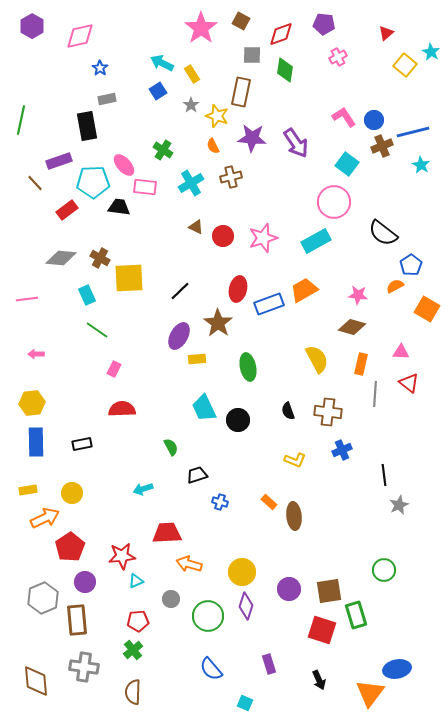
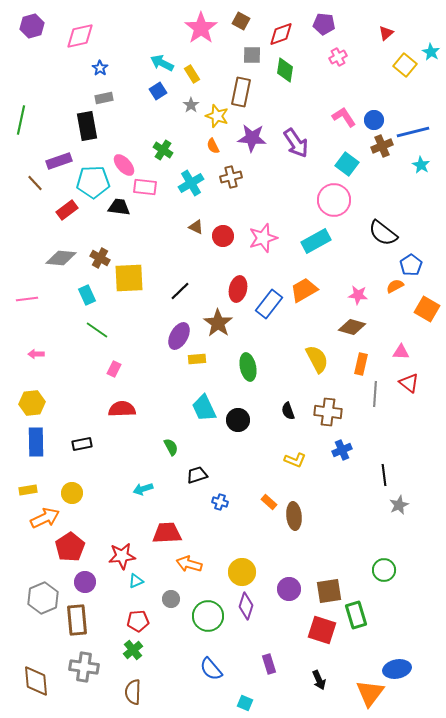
purple hexagon at (32, 26): rotated 15 degrees clockwise
gray rectangle at (107, 99): moved 3 px left, 1 px up
pink circle at (334, 202): moved 2 px up
blue rectangle at (269, 304): rotated 32 degrees counterclockwise
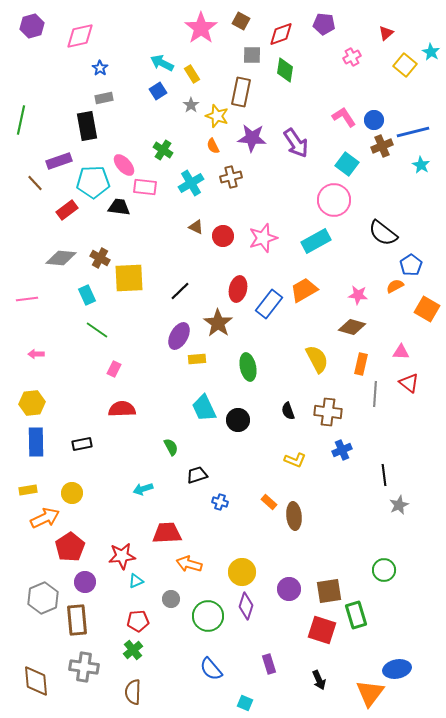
pink cross at (338, 57): moved 14 px right
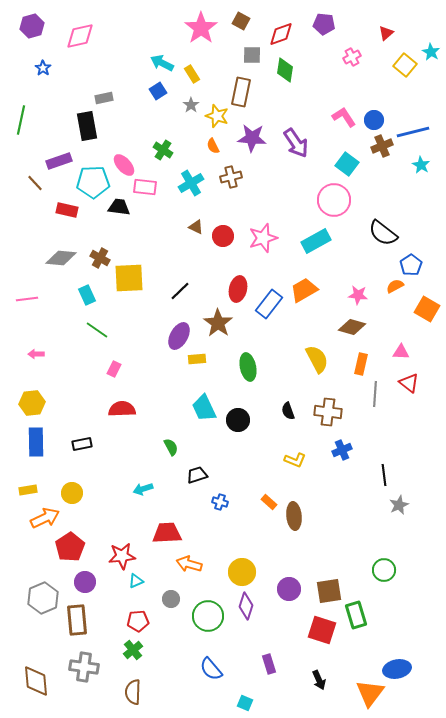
blue star at (100, 68): moved 57 px left
red rectangle at (67, 210): rotated 50 degrees clockwise
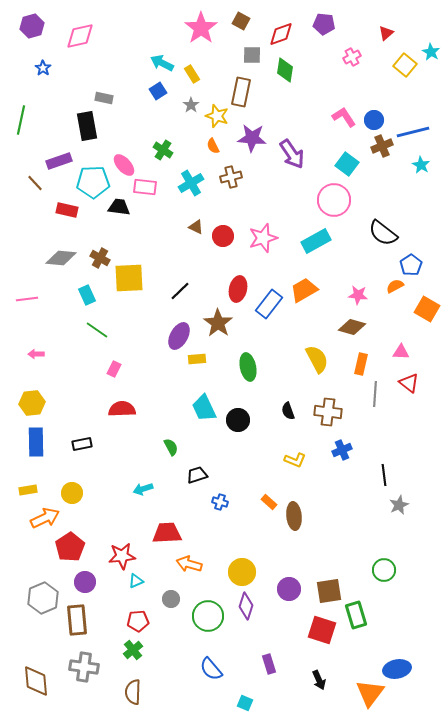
gray rectangle at (104, 98): rotated 24 degrees clockwise
purple arrow at (296, 143): moved 4 px left, 11 px down
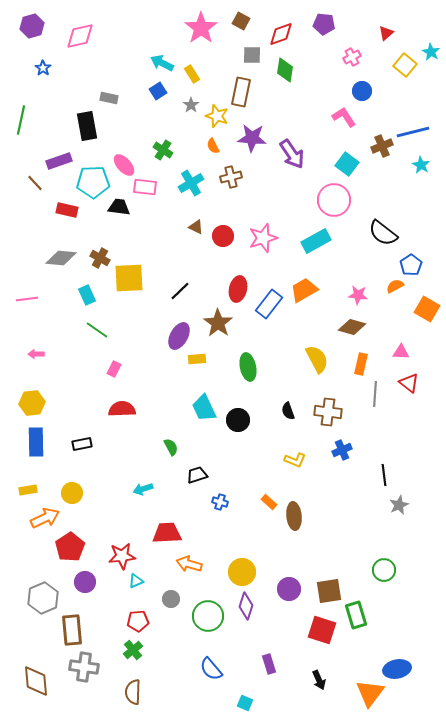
gray rectangle at (104, 98): moved 5 px right
blue circle at (374, 120): moved 12 px left, 29 px up
brown rectangle at (77, 620): moved 5 px left, 10 px down
